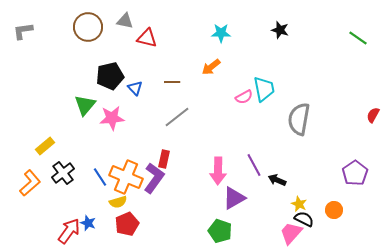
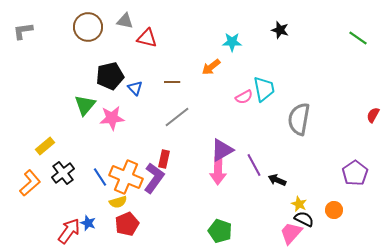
cyan star: moved 11 px right, 9 px down
purple triangle: moved 12 px left, 48 px up
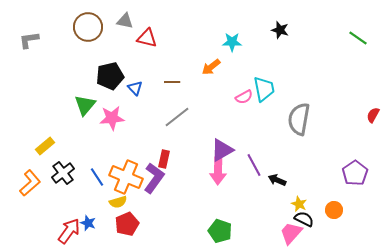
gray L-shape: moved 6 px right, 9 px down
blue line: moved 3 px left
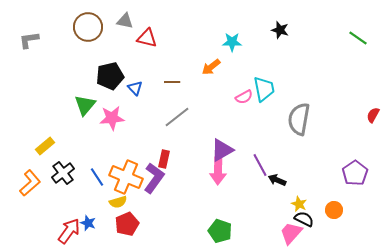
purple line: moved 6 px right
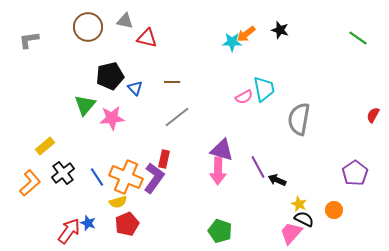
orange arrow: moved 35 px right, 33 px up
purple triangle: rotated 45 degrees clockwise
purple line: moved 2 px left, 2 px down
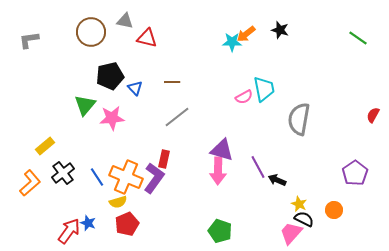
brown circle: moved 3 px right, 5 px down
